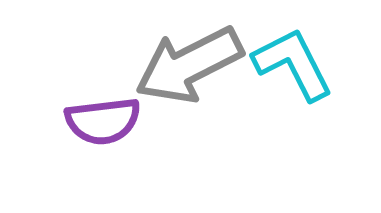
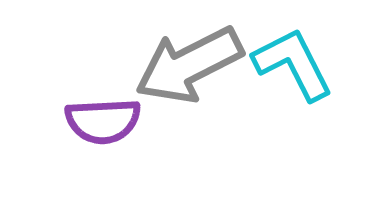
purple semicircle: rotated 4 degrees clockwise
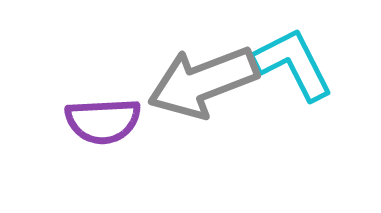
gray arrow: moved 14 px right, 17 px down; rotated 6 degrees clockwise
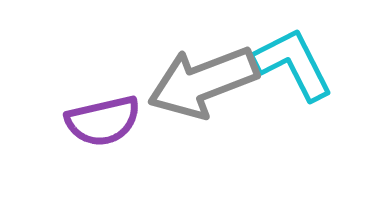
purple semicircle: rotated 10 degrees counterclockwise
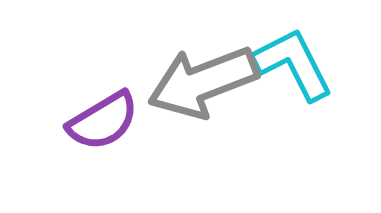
purple semicircle: rotated 18 degrees counterclockwise
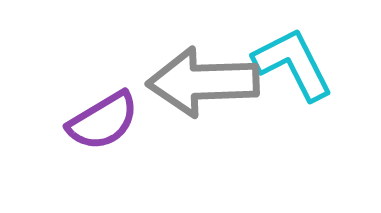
gray arrow: rotated 19 degrees clockwise
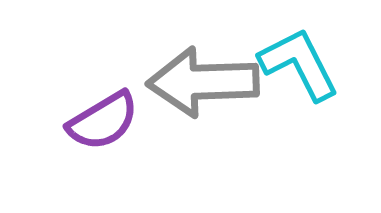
cyan L-shape: moved 6 px right
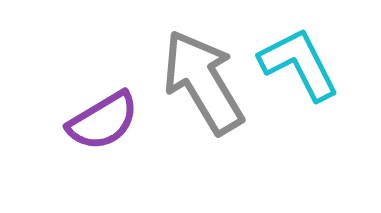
gray arrow: rotated 61 degrees clockwise
